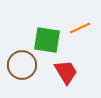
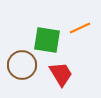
red trapezoid: moved 5 px left, 2 px down
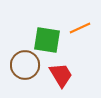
brown circle: moved 3 px right
red trapezoid: moved 1 px down
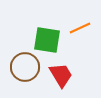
brown circle: moved 2 px down
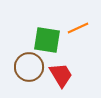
orange line: moved 2 px left
brown circle: moved 4 px right
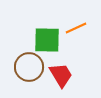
orange line: moved 2 px left
green square: rotated 8 degrees counterclockwise
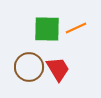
green square: moved 11 px up
red trapezoid: moved 3 px left, 6 px up
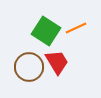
green square: moved 1 px left, 2 px down; rotated 32 degrees clockwise
red trapezoid: moved 1 px left, 7 px up
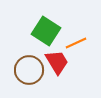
orange line: moved 15 px down
brown circle: moved 3 px down
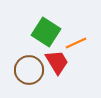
green square: moved 1 px down
